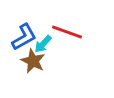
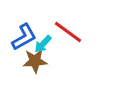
red line: moved 1 px right; rotated 16 degrees clockwise
brown star: moved 2 px right; rotated 30 degrees counterclockwise
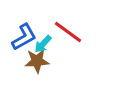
brown star: moved 2 px right
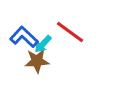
red line: moved 2 px right
blue L-shape: rotated 108 degrees counterclockwise
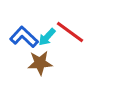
cyan arrow: moved 4 px right, 7 px up
brown star: moved 3 px right, 2 px down
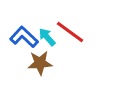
cyan arrow: rotated 96 degrees clockwise
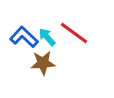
red line: moved 4 px right, 1 px down
brown star: moved 3 px right
